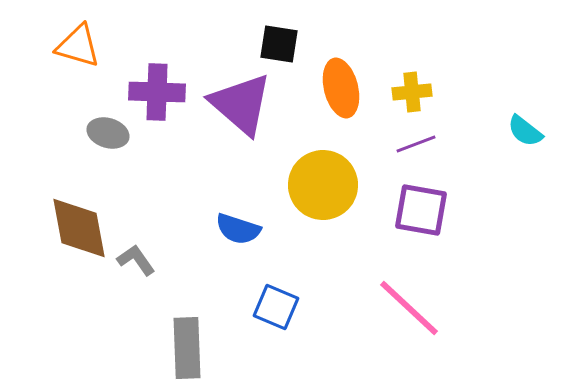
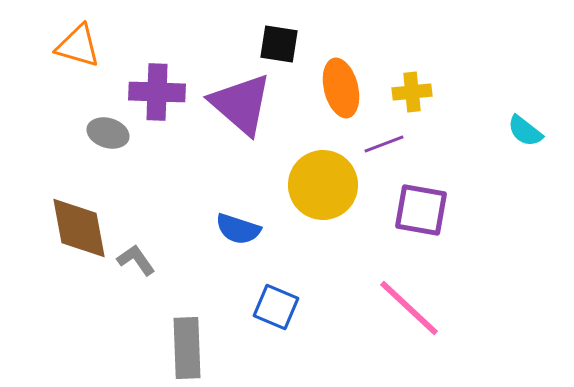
purple line: moved 32 px left
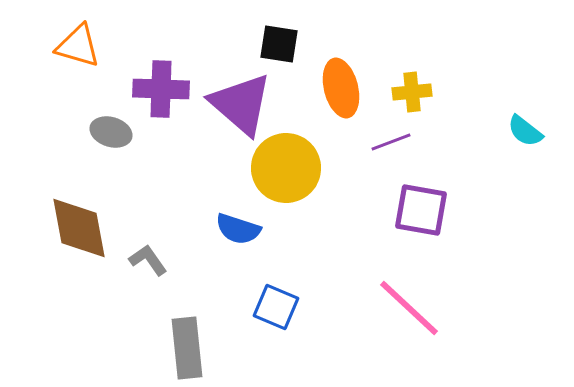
purple cross: moved 4 px right, 3 px up
gray ellipse: moved 3 px right, 1 px up
purple line: moved 7 px right, 2 px up
yellow circle: moved 37 px left, 17 px up
gray L-shape: moved 12 px right
gray rectangle: rotated 4 degrees counterclockwise
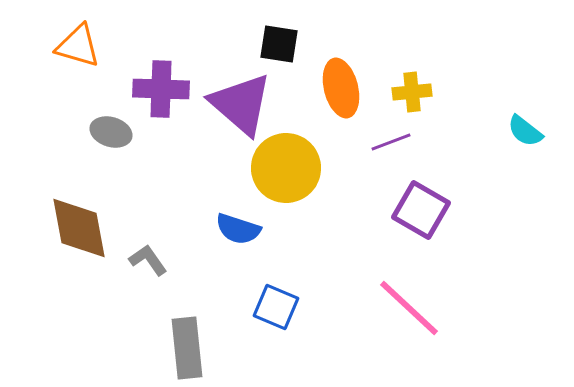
purple square: rotated 20 degrees clockwise
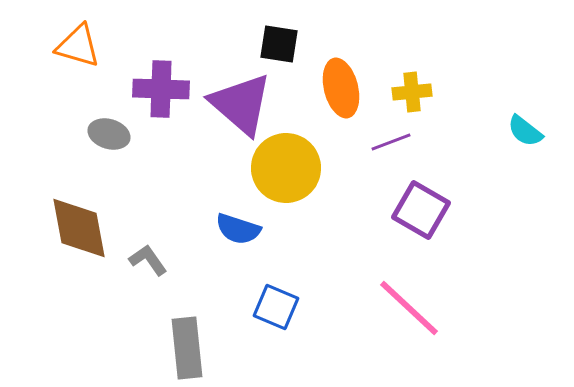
gray ellipse: moved 2 px left, 2 px down
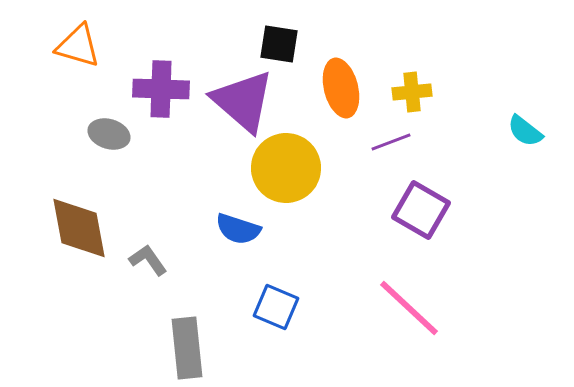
purple triangle: moved 2 px right, 3 px up
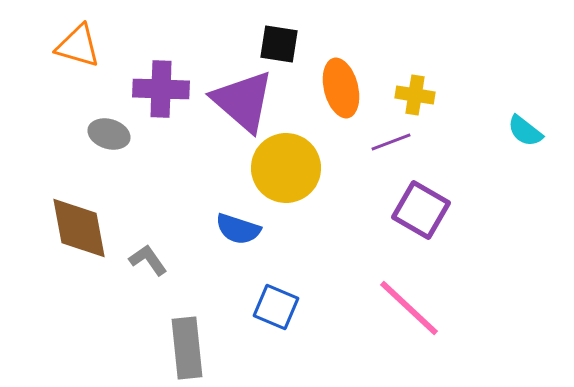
yellow cross: moved 3 px right, 3 px down; rotated 15 degrees clockwise
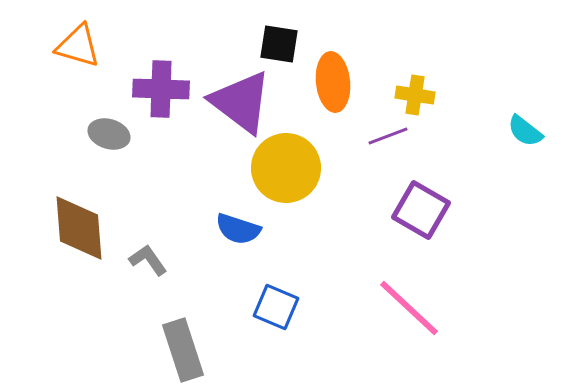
orange ellipse: moved 8 px left, 6 px up; rotated 8 degrees clockwise
purple triangle: moved 2 px left, 1 px down; rotated 4 degrees counterclockwise
purple line: moved 3 px left, 6 px up
brown diamond: rotated 6 degrees clockwise
gray rectangle: moved 4 px left, 2 px down; rotated 12 degrees counterclockwise
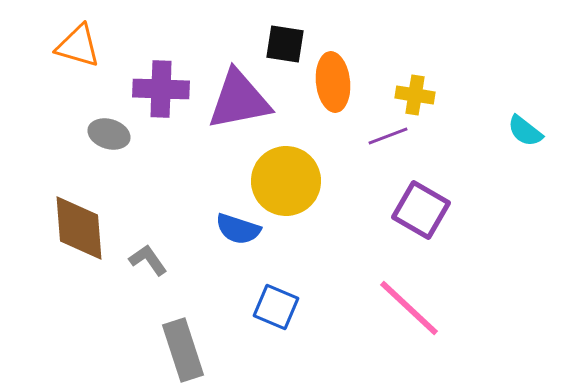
black square: moved 6 px right
purple triangle: moved 2 px left, 2 px up; rotated 48 degrees counterclockwise
yellow circle: moved 13 px down
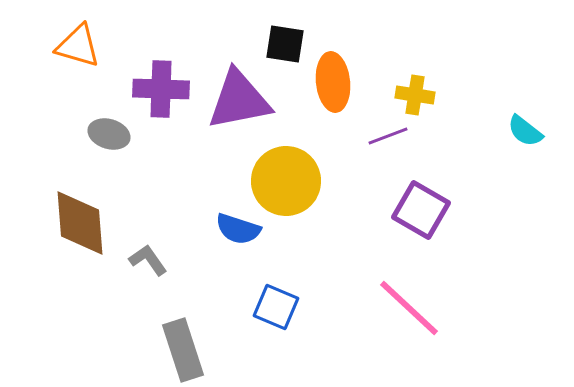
brown diamond: moved 1 px right, 5 px up
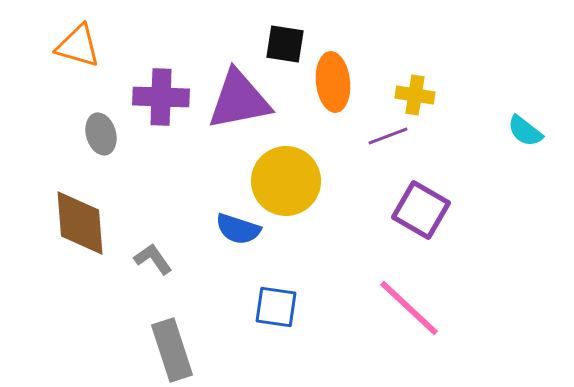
purple cross: moved 8 px down
gray ellipse: moved 8 px left; rotated 57 degrees clockwise
gray L-shape: moved 5 px right, 1 px up
blue square: rotated 15 degrees counterclockwise
gray rectangle: moved 11 px left
